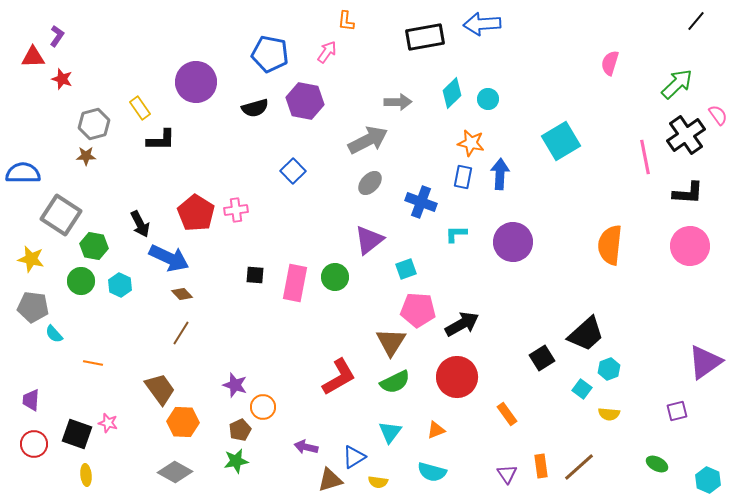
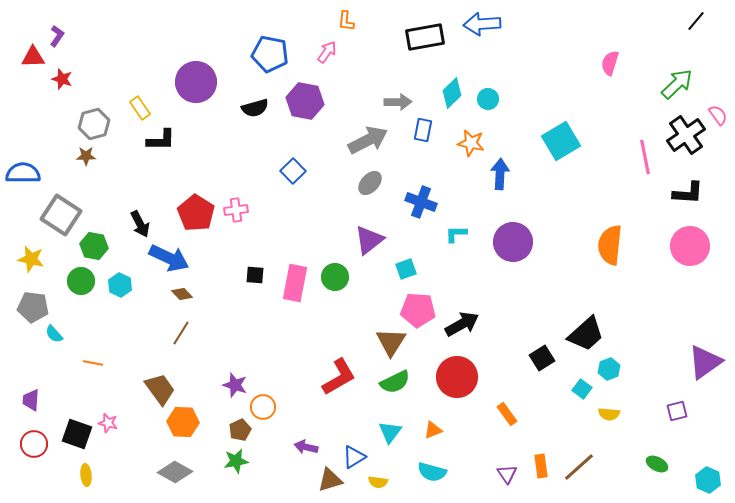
blue rectangle at (463, 177): moved 40 px left, 47 px up
orange triangle at (436, 430): moved 3 px left
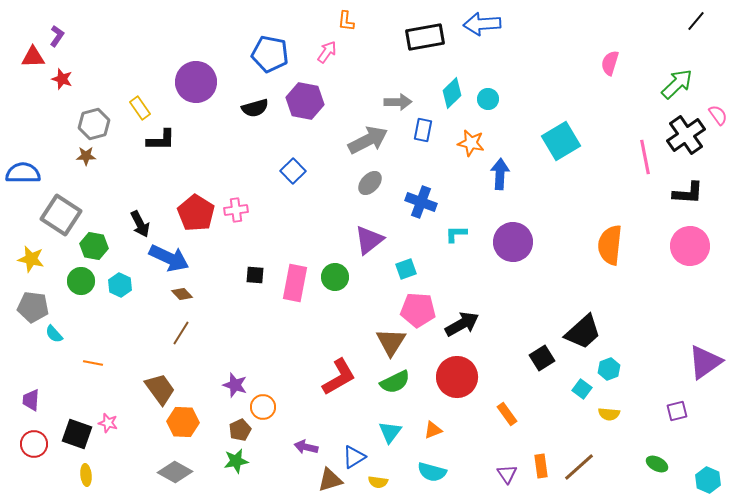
black trapezoid at (586, 334): moved 3 px left, 2 px up
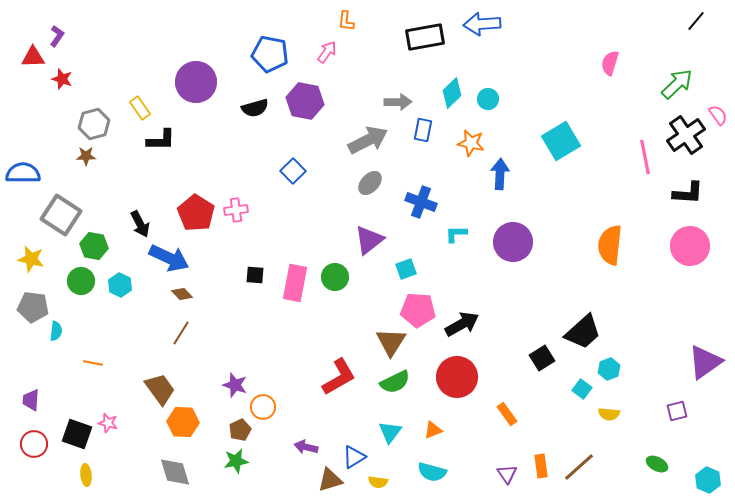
cyan semicircle at (54, 334): moved 2 px right, 3 px up; rotated 132 degrees counterclockwise
gray diamond at (175, 472): rotated 44 degrees clockwise
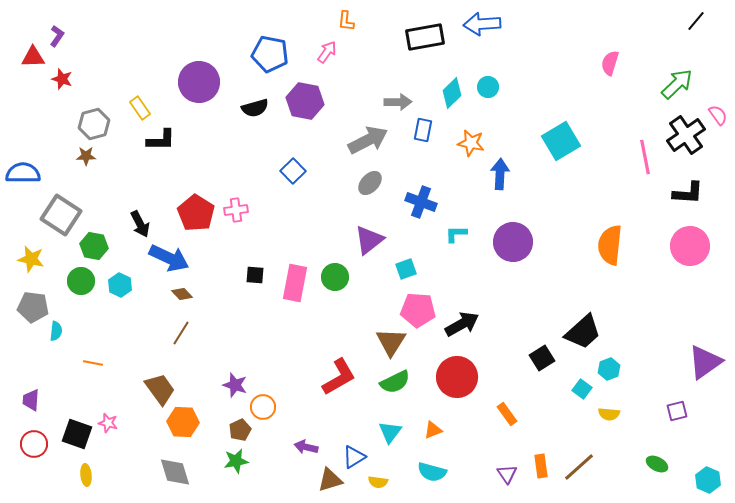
purple circle at (196, 82): moved 3 px right
cyan circle at (488, 99): moved 12 px up
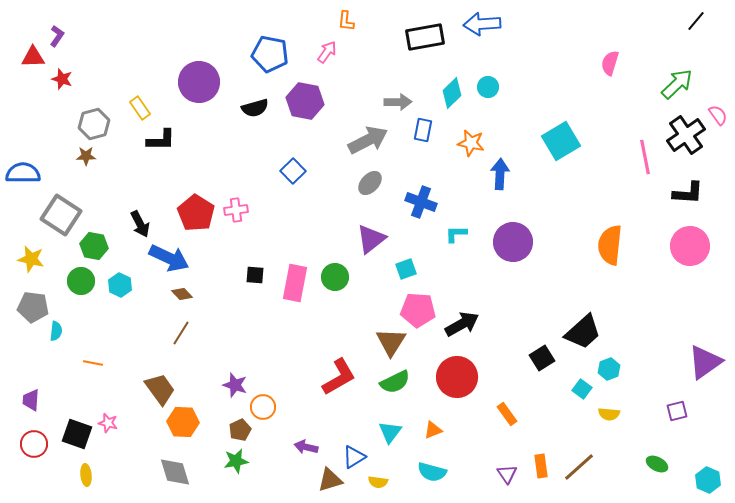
purple triangle at (369, 240): moved 2 px right, 1 px up
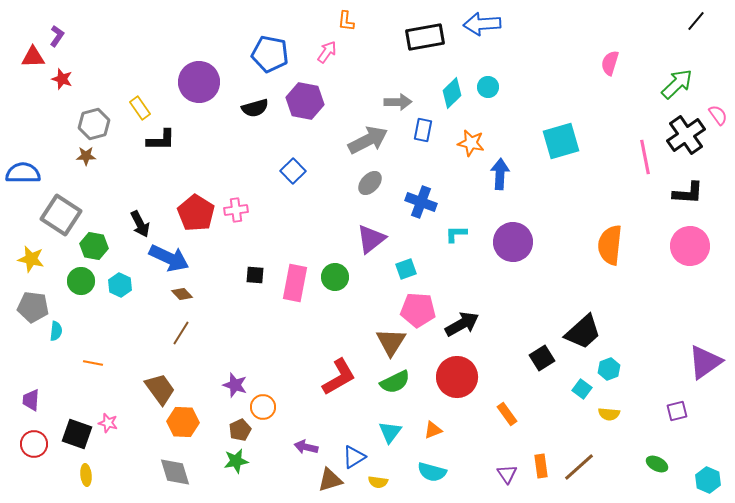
cyan square at (561, 141): rotated 15 degrees clockwise
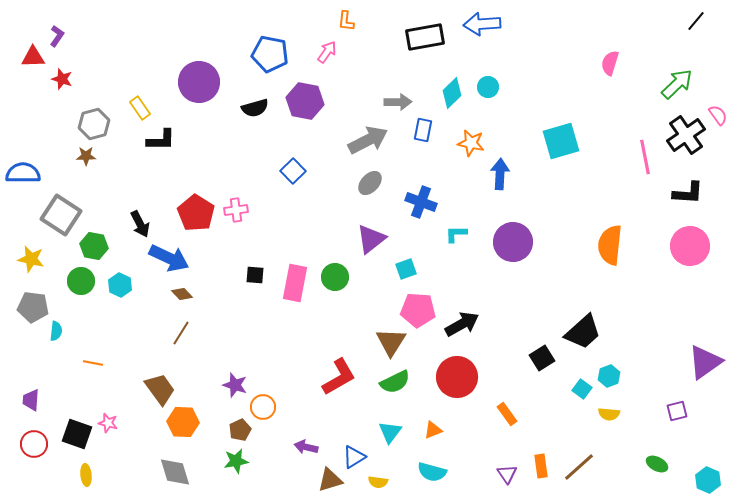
cyan hexagon at (609, 369): moved 7 px down
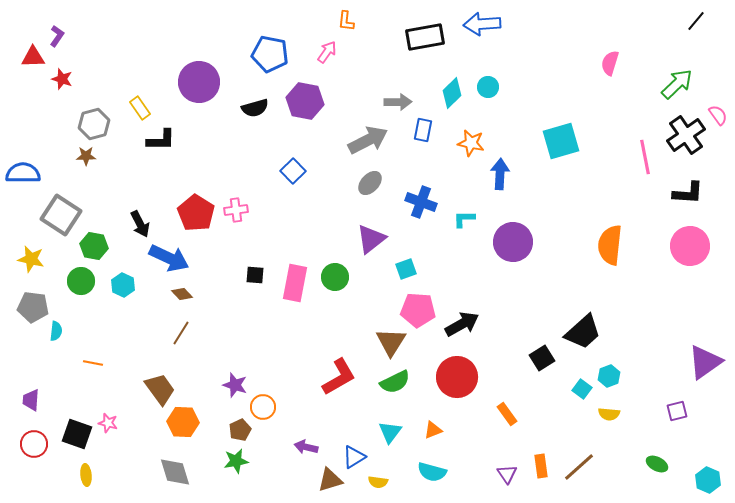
cyan L-shape at (456, 234): moved 8 px right, 15 px up
cyan hexagon at (120, 285): moved 3 px right
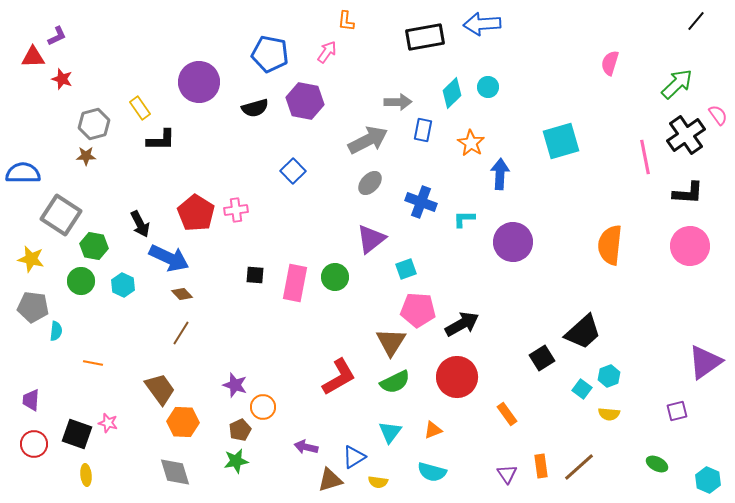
purple L-shape at (57, 36): rotated 30 degrees clockwise
orange star at (471, 143): rotated 20 degrees clockwise
